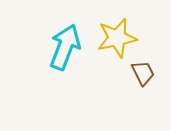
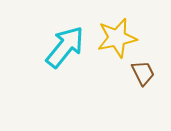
cyan arrow: rotated 18 degrees clockwise
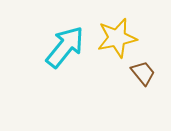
brown trapezoid: rotated 12 degrees counterclockwise
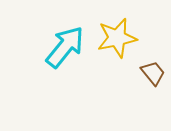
brown trapezoid: moved 10 px right
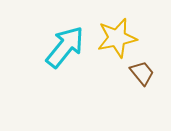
brown trapezoid: moved 11 px left
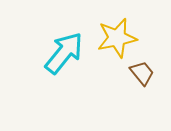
cyan arrow: moved 1 px left, 6 px down
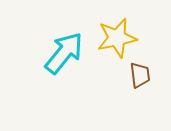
brown trapezoid: moved 2 px left, 2 px down; rotated 32 degrees clockwise
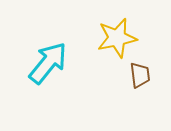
cyan arrow: moved 16 px left, 10 px down
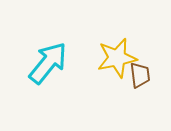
yellow star: moved 20 px down
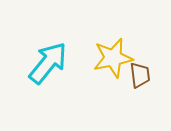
yellow star: moved 4 px left
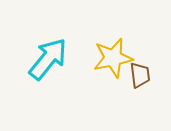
cyan arrow: moved 4 px up
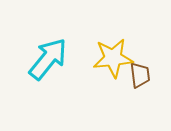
yellow star: rotated 6 degrees clockwise
